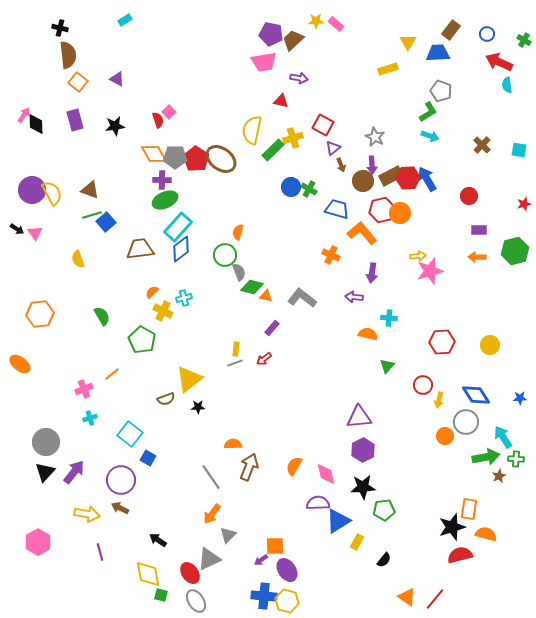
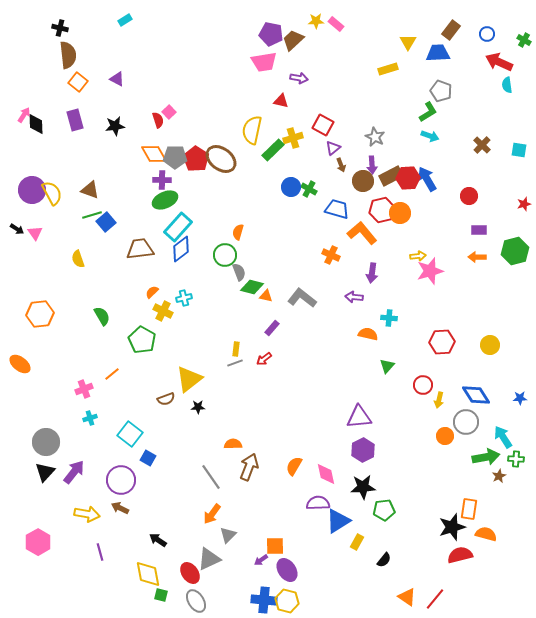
blue cross at (264, 596): moved 4 px down
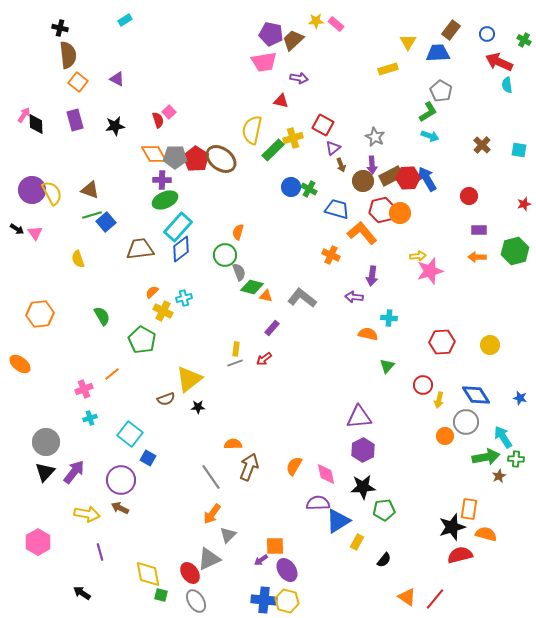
gray pentagon at (441, 91): rotated 10 degrees clockwise
purple arrow at (372, 273): moved 3 px down
blue star at (520, 398): rotated 16 degrees clockwise
black arrow at (158, 540): moved 76 px left, 53 px down
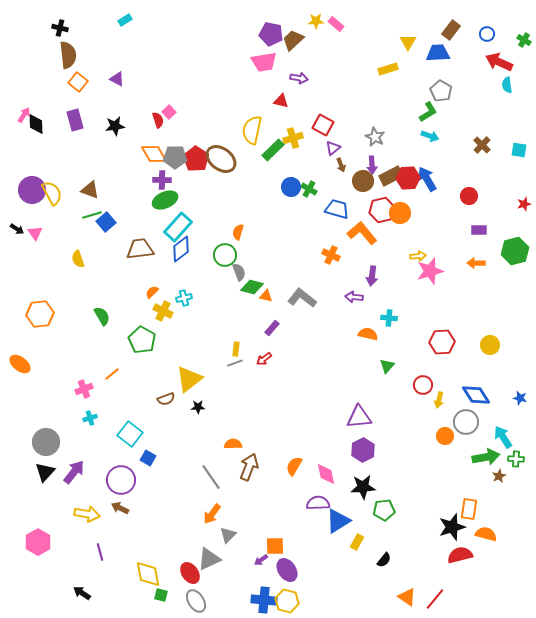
orange arrow at (477, 257): moved 1 px left, 6 px down
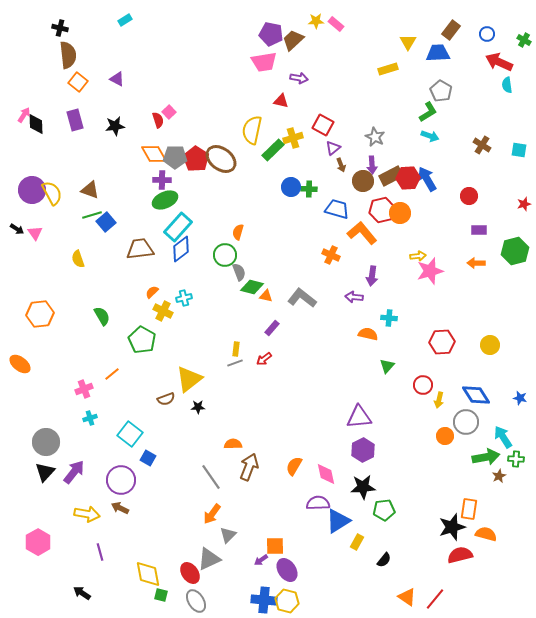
brown cross at (482, 145): rotated 12 degrees counterclockwise
green cross at (309, 189): rotated 28 degrees counterclockwise
